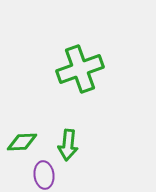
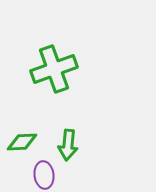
green cross: moved 26 px left
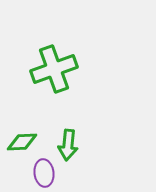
purple ellipse: moved 2 px up
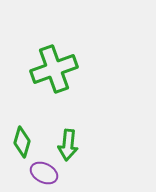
green diamond: rotated 72 degrees counterclockwise
purple ellipse: rotated 56 degrees counterclockwise
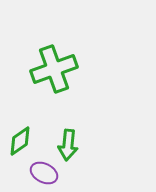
green diamond: moved 2 px left, 1 px up; rotated 40 degrees clockwise
